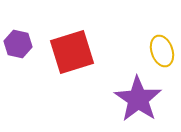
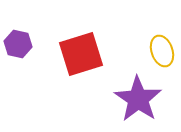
red square: moved 9 px right, 2 px down
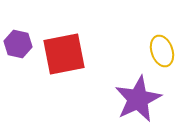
red square: moved 17 px left; rotated 6 degrees clockwise
purple star: rotated 12 degrees clockwise
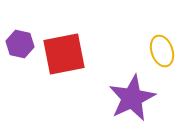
purple hexagon: moved 2 px right
purple star: moved 6 px left, 1 px up
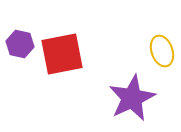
red square: moved 2 px left
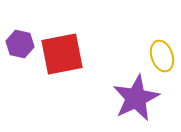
yellow ellipse: moved 5 px down
purple star: moved 4 px right
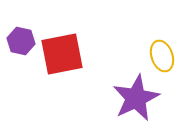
purple hexagon: moved 1 px right, 3 px up
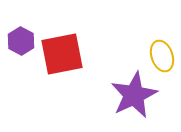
purple hexagon: rotated 16 degrees clockwise
purple star: moved 2 px left, 3 px up
